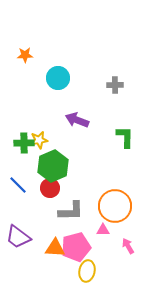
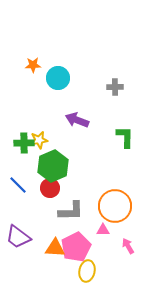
orange star: moved 8 px right, 10 px down
gray cross: moved 2 px down
pink pentagon: rotated 12 degrees counterclockwise
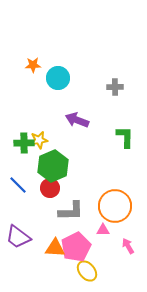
yellow ellipse: rotated 50 degrees counterclockwise
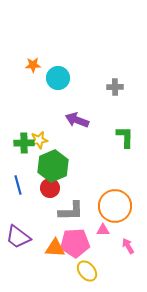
blue line: rotated 30 degrees clockwise
pink pentagon: moved 1 px left, 4 px up; rotated 24 degrees clockwise
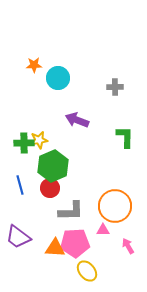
orange star: moved 1 px right
blue line: moved 2 px right
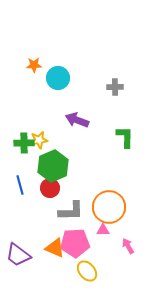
orange circle: moved 6 px left, 1 px down
purple trapezoid: moved 18 px down
orange triangle: rotated 20 degrees clockwise
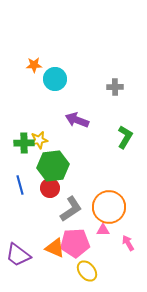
cyan circle: moved 3 px left, 1 px down
green L-shape: rotated 30 degrees clockwise
green hexagon: rotated 16 degrees clockwise
gray L-shape: moved 2 px up; rotated 32 degrees counterclockwise
pink arrow: moved 3 px up
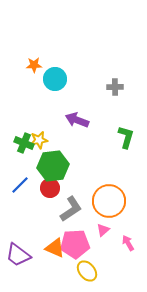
green L-shape: moved 1 px right; rotated 15 degrees counterclockwise
green cross: rotated 24 degrees clockwise
blue line: rotated 60 degrees clockwise
orange circle: moved 6 px up
pink triangle: rotated 40 degrees counterclockwise
pink pentagon: moved 1 px down
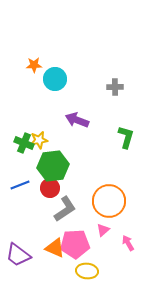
blue line: rotated 24 degrees clockwise
gray L-shape: moved 6 px left
yellow ellipse: rotated 45 degrees counterclockwise
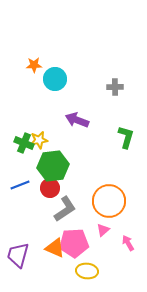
pink pentagon: moved 1 px left, 1 px up
purple trapezoid: rotated 68 degrees clockwise
